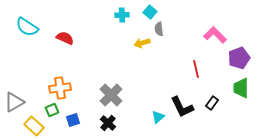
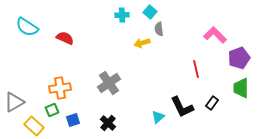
gray cross: moved 2 px left, 12 px up; rotated 10 degrees clockwise
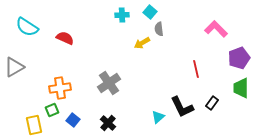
pink L-shape: moved 1 px right, 6 px up
yellow arrow: rotated 14 degrees counterclockwise
gray triangle: moved 35 px up
blue square: rotated 32 degrees counterclockwise
yellow rectangle: moved 1 px up; rotated 36 degrees clockwise
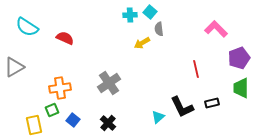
cyan cross: moved 8 px right
black rectangle: rotated 40 degrees clockwise
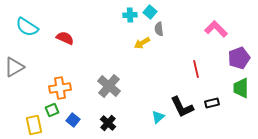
gray cross: moved 3 px down; rotated 15 degrees counterclockwise
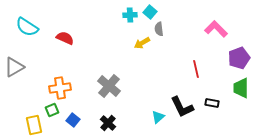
black rectangle: rotated 24 degrees clockwise
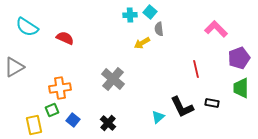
gray cross: moved 4 px right, 7 px up
